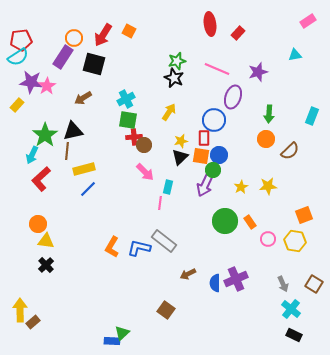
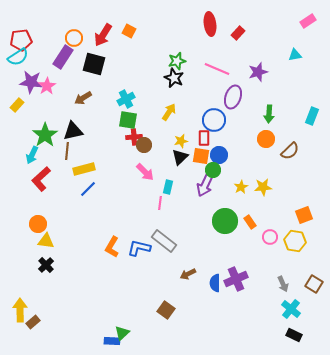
yellow star at (268, 186): moved 5 px left, 1 px down
pink circle at (268, 239): moved 2 px right, 2 px up
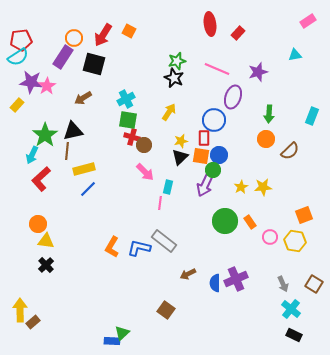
red cross at (134, 137): moved 2 px left; rotated 21 degrees clockwise
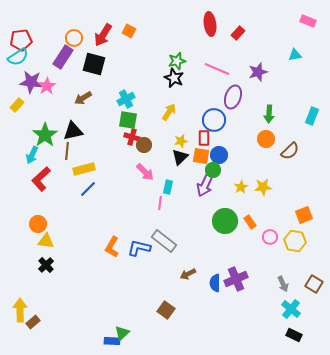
pink rectangle at (308, 21): rotated 56 degrees clockwise
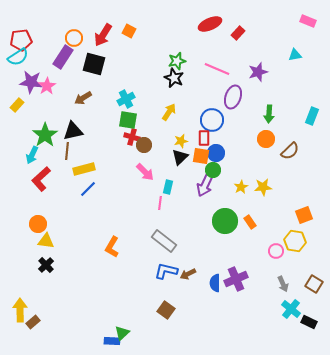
red ellipse at (210, 24): rotated 75 degrees clockwise
blue circle at (214, 120): moved 2 px left
blue circle at (219, 155): moved 3 px left, 2 px up
pink circle at (270, 237): moved 6 px right, 14 px down
blue L-shape at (139, 248): moved 27 px right, 23 px down
black rectangle at (294, 335): moved 15 px right, 13 px up
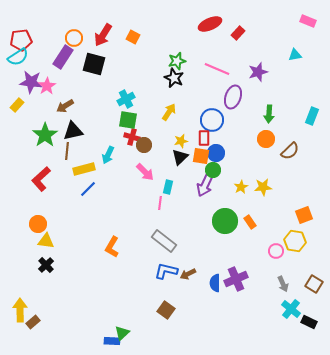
orange square at (129, 31): moved 4 px right, 6 px down
brown arrow at (83, 98): moved 18 px left, 8 px down
cyan arrow at (32, 155): moved 76 px right
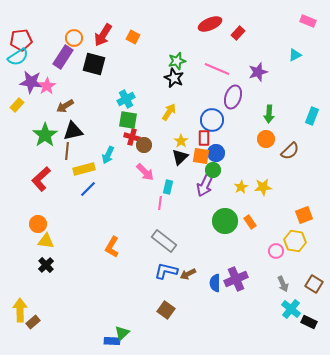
cyan triangle at (295, 55): rotated 16 degrees counterclockwise
yellow star at (181, 141): rotated 24 degrees counterclockwise
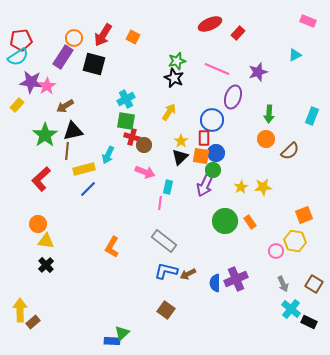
green square at (128, 120): moved 2 px left, 1 px down
pink arrow at (145, 172): rotated 24 degrees counterclockwise
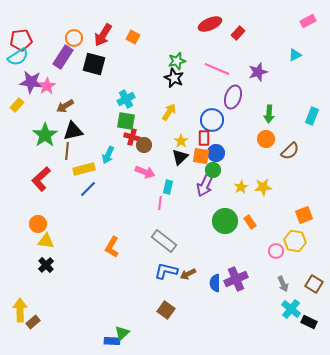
pink rectangle at (308, 21): rotated 49 degrees counterclockwise
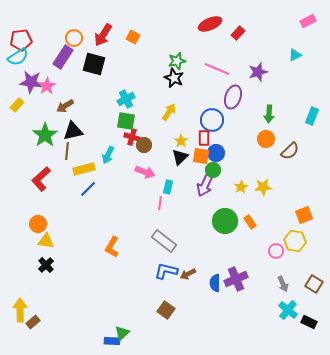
cyan cross at (291, 309): moved 3 px left, 1 px down
